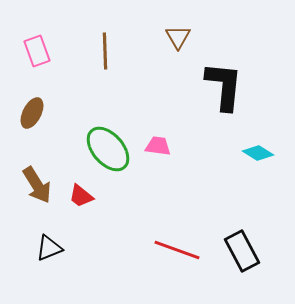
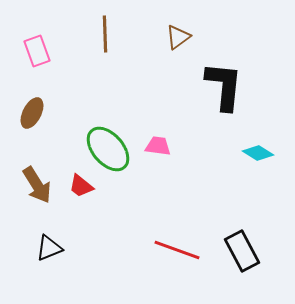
brown triangle: rotated 24 degrees clockwise
brown line: moved 17 px up
red trapezoid: moved 10 px up
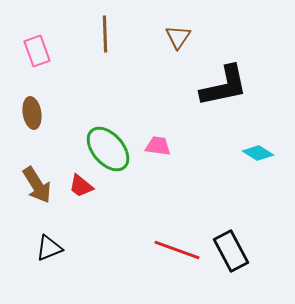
brown triangle: rotated 20 degrees counterclockwise
black L-shape: rotated 72 degrees clockwise
brown ellipse: rotated 36 degrees counterclockwise
black rectangle: moved 11 px left
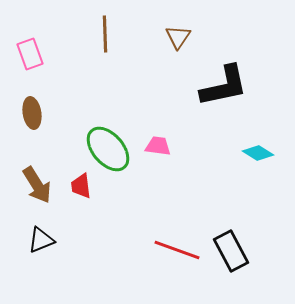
pink rectangle: moved 7 px left, 3 px down
red trapezoid: rotated 44 degrees clockwise
black triangle: moved 8 px left, 8 px up
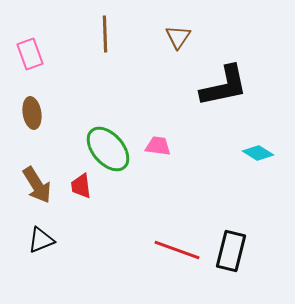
black rectangle: rotated 42 degrees clockwise
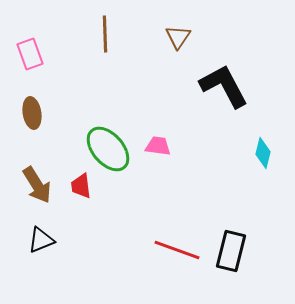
black L-shape: rotated 106 degrees counterclockwise
cyan diamond: moved 5 px right; rotated 72 degrees clockwise
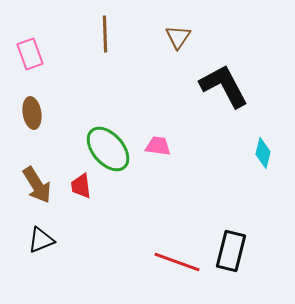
red line: moved 12 px down
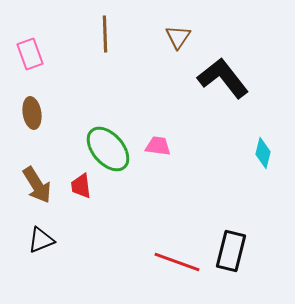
black L-shape: moved 1 px left, 8 px up; rotated 10 degrees counterclockwise
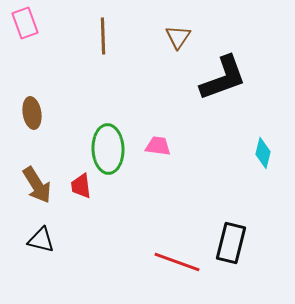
brown line: moved 2 px left, 2 px down
pink rectangle: moved 5 px left, 31 px up
black L-shape: rotated 108 degrees clockwise
green ellipse: rotated 39 degrees clockwise
black triangle: rotated 36 degrees clockwise
black rectangle: moved 8 px up
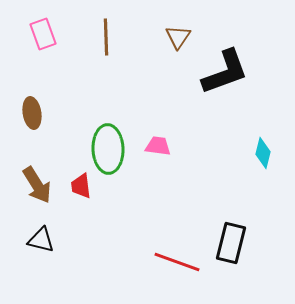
pink rectangle: moved 18 px right, 11 px down
brown line: moved 3 px right, 1 px down
black L-shape: moved 2 px right, 6 px up
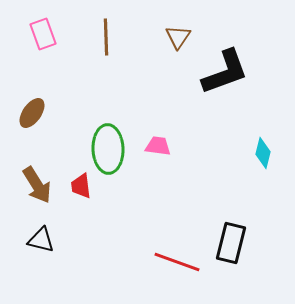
brown ellipse: rotated 44 degrees clockwise
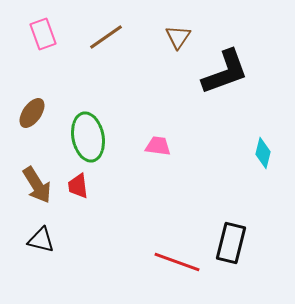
brown line: rotated 57 degrees clockwise
green ellipse: moved 20 px left, 12 px up; rotated 9 degrees counterclockwise
red trapezoid: moved 3 px left
